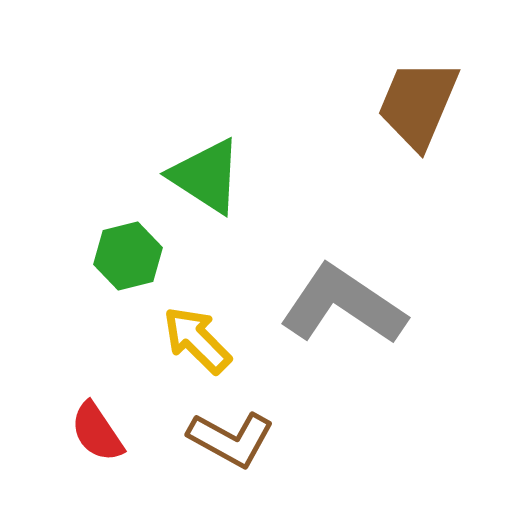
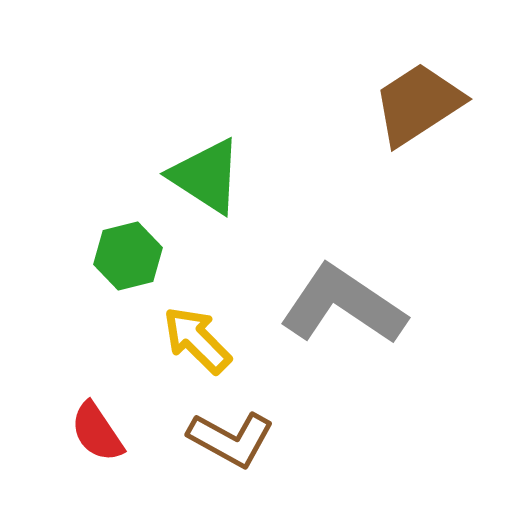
brown trapezoid: rotated 34 degrees clockwise
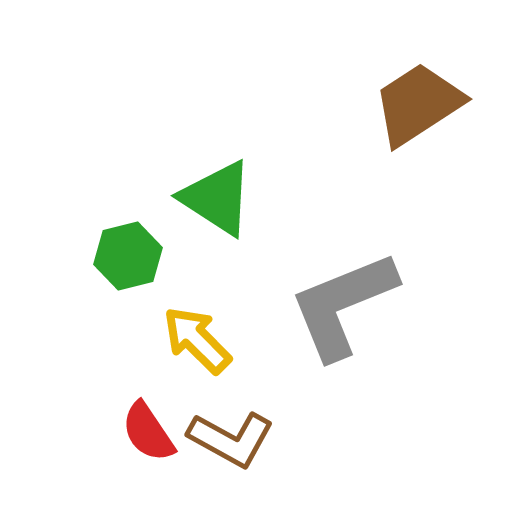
green triangle: moved 11 px right, 22 px down
gray L-shape: rotated 56 degrees counterclockwise
red semicircle: moved 51 px right
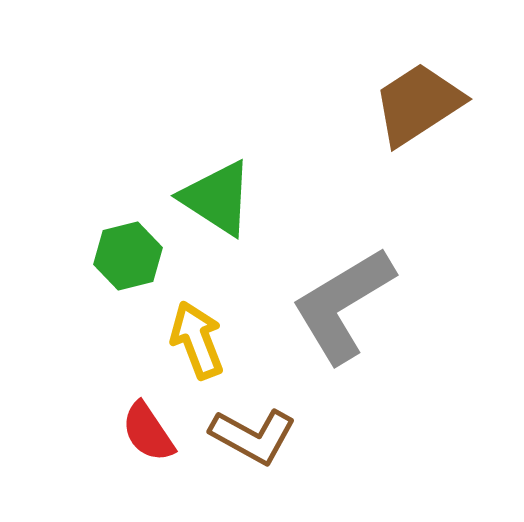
gray L-shape: rotated 9 degrees counterclockwise
yellow arrow: rotated 24 degrees clockwise
brown L-shape: moved 22 px right, 3 px up
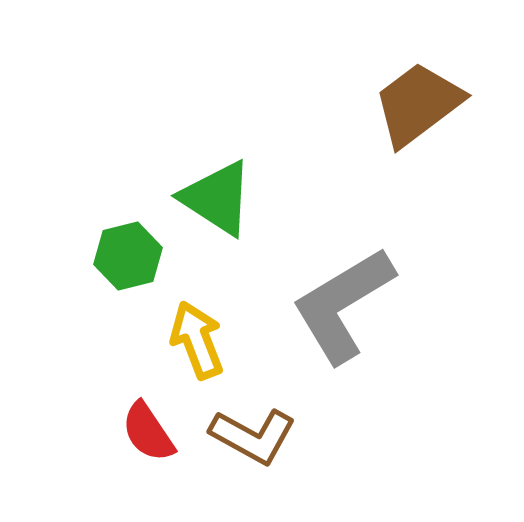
brown trapezoid: rotated 4 degrees counterclockwise
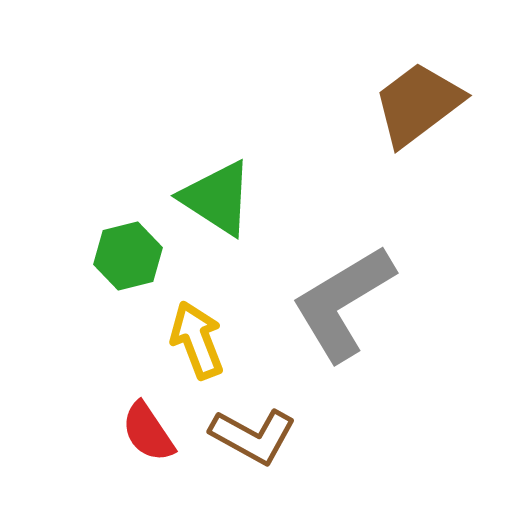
gray L-shape: moved 2 px up
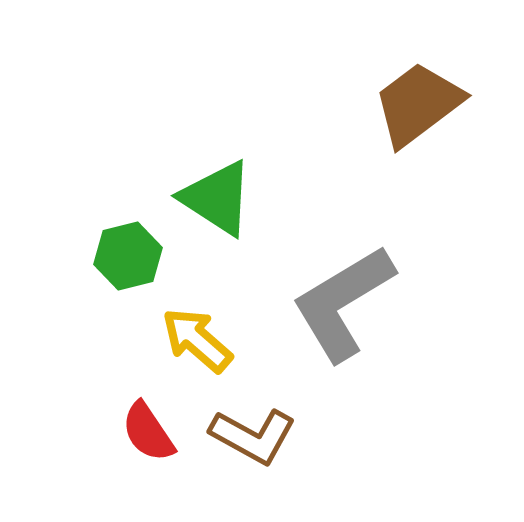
yellow arrow: rotated 28 degrees counterclockwise
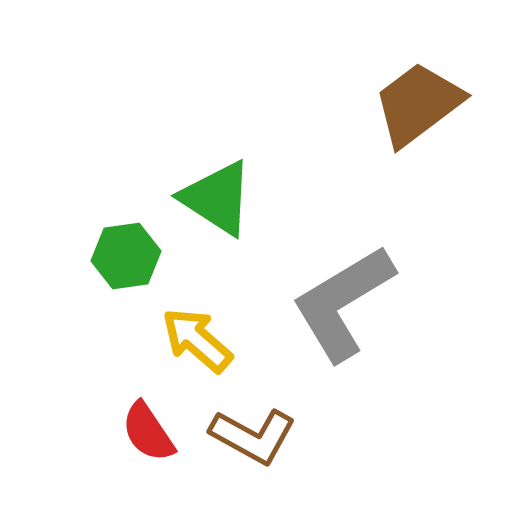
green hexagon: moved 2 px left; rotated 6 degrees clockwise
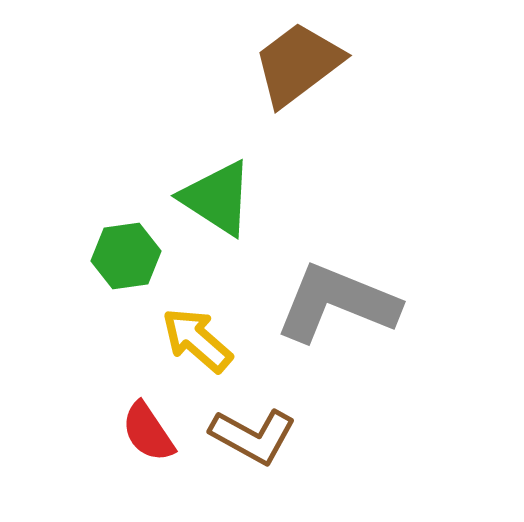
brown trapezoid: moved 120 px left, 40 px up
gray L-shape: moved 6 px left; rotated 53 degrees clockwise
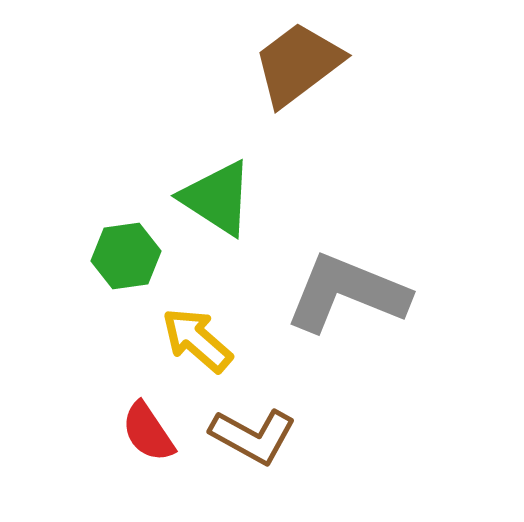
gray L-shape: moved 10 px right, 10 px up
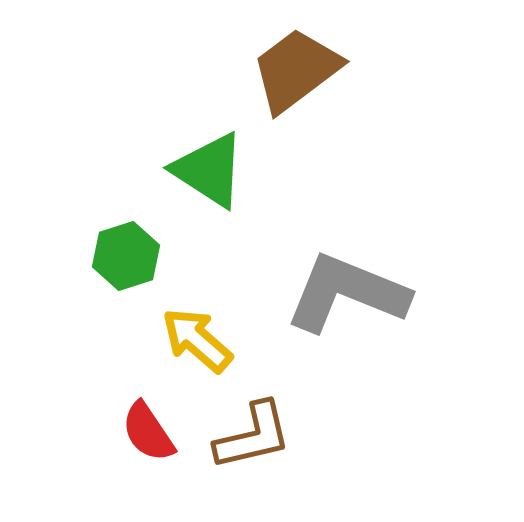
brown trapezoid: moved 2 px left, 6 px down
green triangle: moved 8 px left, 28 px up
green hexagon: rotated 10 degrees counterclockwise
brown L-shape: rotated 42 degrees counterclockwise
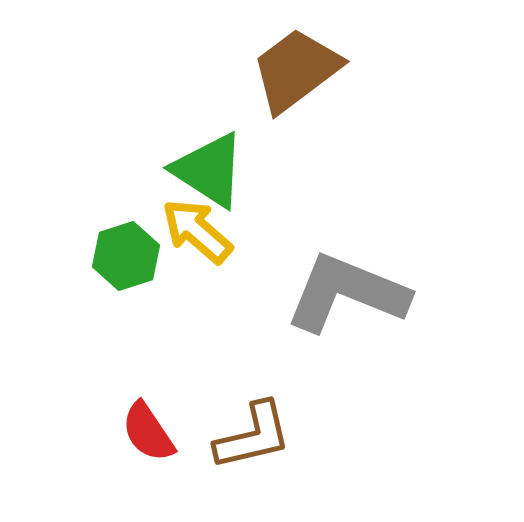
yellow arrow: moved 109 px up
